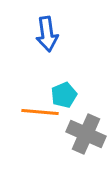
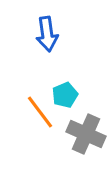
cyan pentagon: moved 1 px right
orange line: rotated 48 degrees clockwise
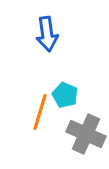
cyan pentagon: rotated 25 degrees counterclockwise
orange line: rotated 54 degrees clockwise
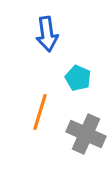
cyan pentagon: moved 13 px right, 17 px up
